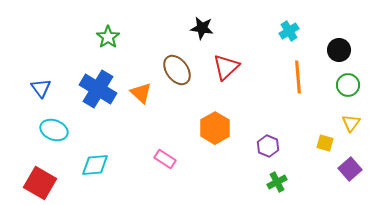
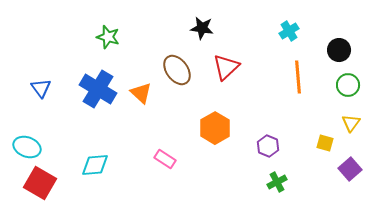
green star: rotated 20 degrees counterclockwise
cyan ellipse: moved 27 px left, 17 px down
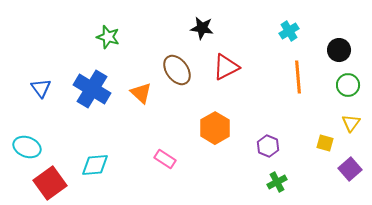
red triangle: rotated 16 degrees clockwise
blue cross: moved 6 px left
red square: moved 10 px right; rotated 24 degrees clockwise
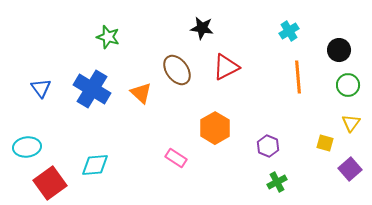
cyan ellipse: rotated 28 degrees counterclockwise
pink rectangle: moved 11 px right, 1 px up
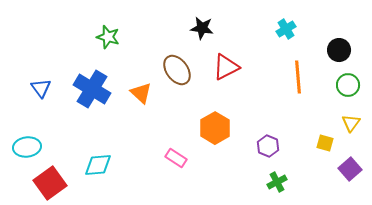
cyan cross: moved 3 px left, 2 px up
cyan diamond: moved 3 px right
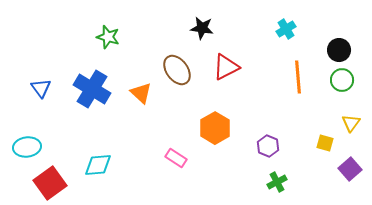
green circle: moved 6 px left, 5 px up
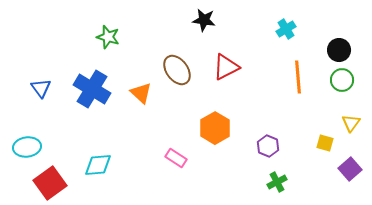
black star: moved 2 px right, 8 px up
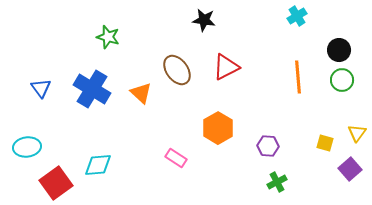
cyan cross: moved 11 px right, 13 px up
yellow triangle: moved 6 px right, 10 px down
orange hexagon: moved 3 px right
purple hexagon: rotated 20 degrees counterclockwise
red square: moved 6 px right
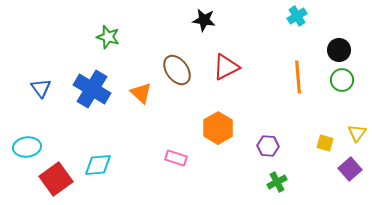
pink rectangle: rotated 15 degrees counterclockwise
red square: moved 4 px up
